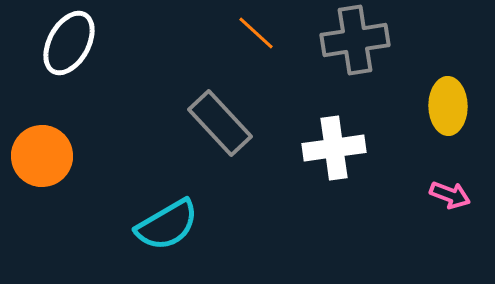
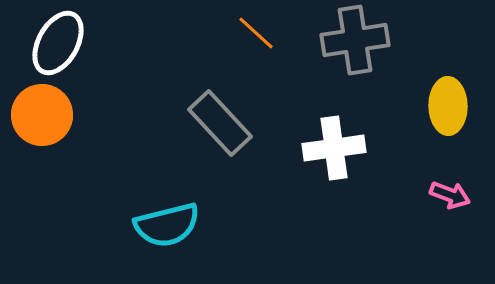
white ellipse: moved 11 px left
orange circle: moved 41 px up
cyan semicircle: rotated 16 degrees clockwise
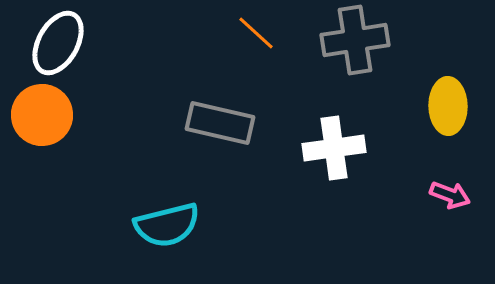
gray rectangle: rotated 34 degrees counterclockwise
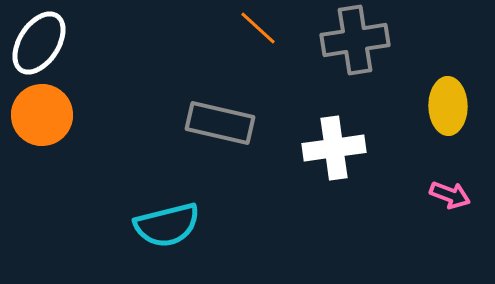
orange line: moved 2 px right, 5 px up
white ellipse: moved 19 px left; rotated 4 degrees clockwise
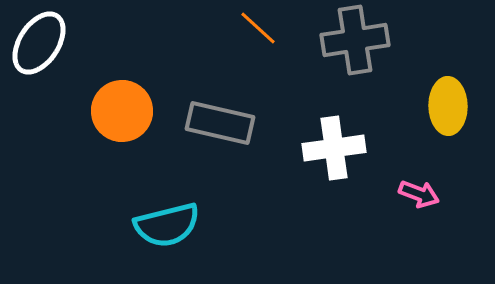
orange circle: moved 80 px right, 4 px up
pink arrow: moved 31 px left, 1 px up
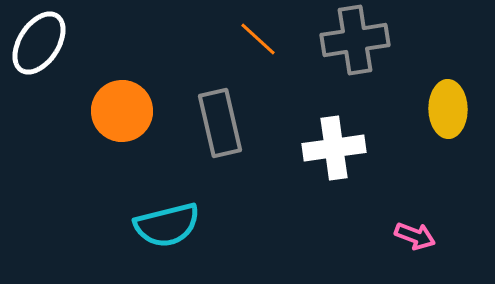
orange line: moved 11 px down
yellow ellipse: moved 3 px down
gray rectangle: rotated 64 degrees clockwise
pink arrow: moved 4 px left, 42 px down
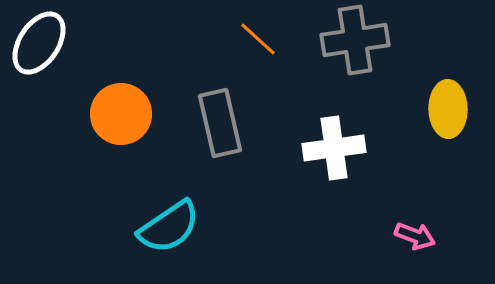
orange circle: moved 1 px left, 3 px down
cyan semicircle: moved 2 px right, 2 px down; rotated 20 degrees counterclockwise
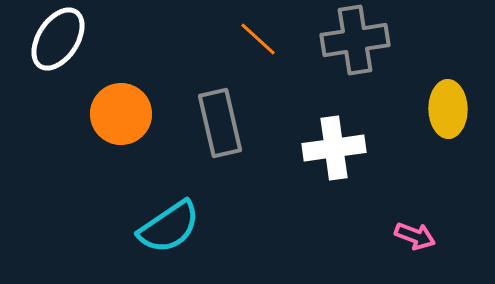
white ellipse: moved 19 px right, 4 px up
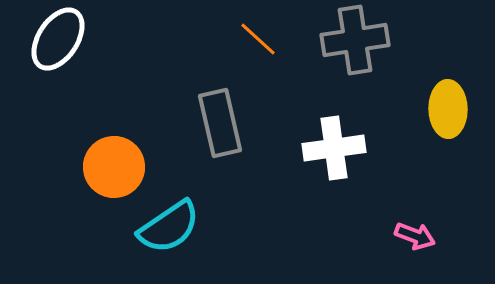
orange circle: moved 7 px left, 53 px down
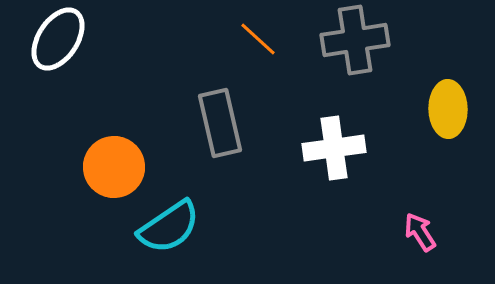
pink arrow: moved 5 px right, 4 px up; rotated 144 degrees counterclockwise
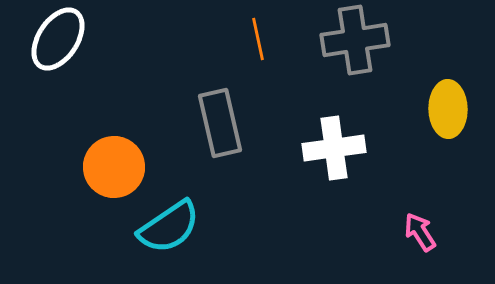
orange line: rotated 36 degrees clockwise
